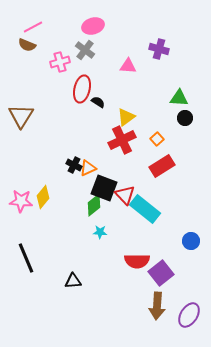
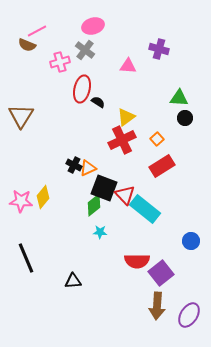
pink line: moved 4 px right, 4 px down
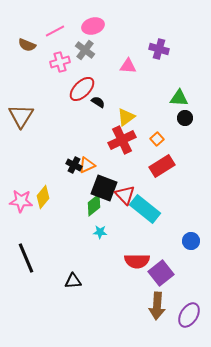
pink line: moved 18 px right
red ellipse: rotated 32 degrees clockwise
orange triangle: moved 1 px left, 3 px up
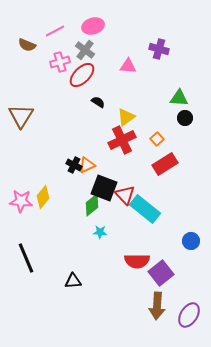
red ellipse: moved 14 px up
red rectangle: moved 3 px right, 2 px up
green diamond: moved 2 px left
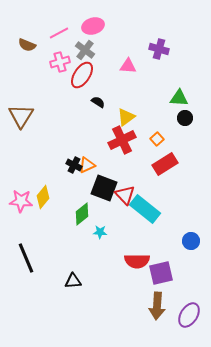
pink line: moved 4 px right, 2 px down
red ellipse: rotated 12 degrees counterclockwise
green diamond: moved 10 px left, 9 px down
purple square: rotated 25 degrees clockwise
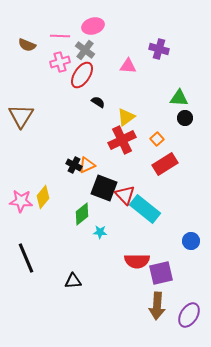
pink line: moved 1 px right, 3 px down; rotated 30 degrees clockwise
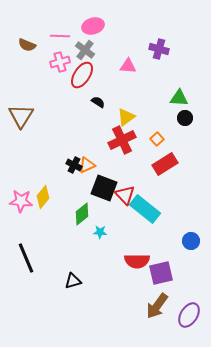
black triangle: rotated 12 degrees counterclockwise
brown arrow: rotated 32 degrees clockwise
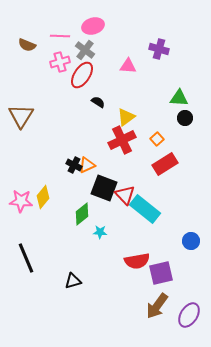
red semicircle: rotated 10 degrees counterclockwise
